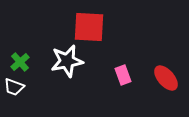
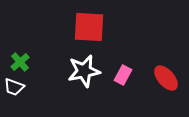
white star: moved 17 px right, 10 px down
pink rectangle: rotated 48 degrees clockwise
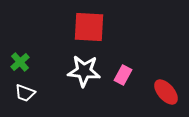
white star: rotated 16 degrees clockwise
red ellipse: moved 14 px down
white trapezoid: moved 11 px right, 6 px down
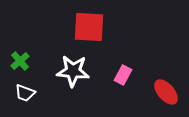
green cross: moved 1 px up
white star: moved 11 px left
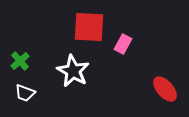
white star: rotated 24 degrees clockwise
pink rectangle: moved 31 px up
red ellipse: moved 1 px left, 3 px up
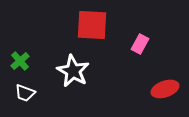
red square: moved 3 px right, 2 px up
pink rectangle: moved 17 px right
red ellipse: rotated 68 degrees counterclockwise
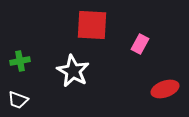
green cross: rotated 30 degrees clockwise
white trapezoid: moved 7 px left, 7 px down
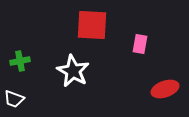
pink rectangle: rotated 18 degrees counterclockwise
white trapezoid: moved 4 px left, 1 px up
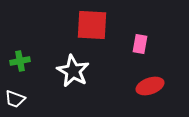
red ellipse: moved 15 px left, 3 px up
white trapezoid: moved 1 px right
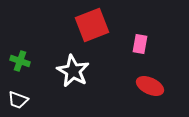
red square: rotated 24 degrees counterclockwise
green cross: rotated 30 degrees clockwise
red ellipse: rotated 44 degrees clockwise
white trapezoid: moved 3 px right, 1 px down
